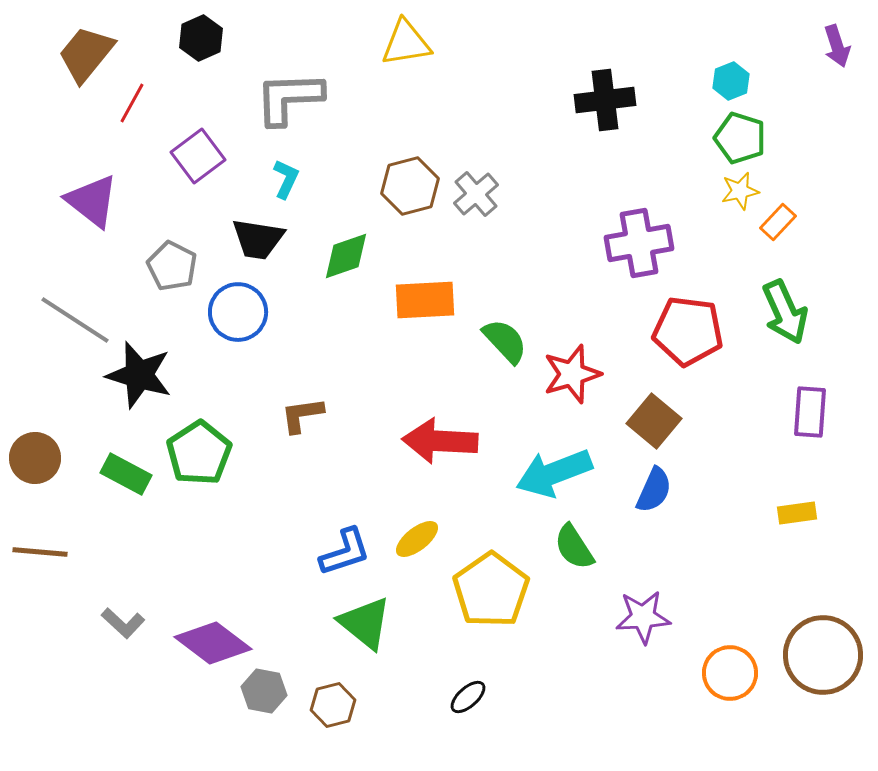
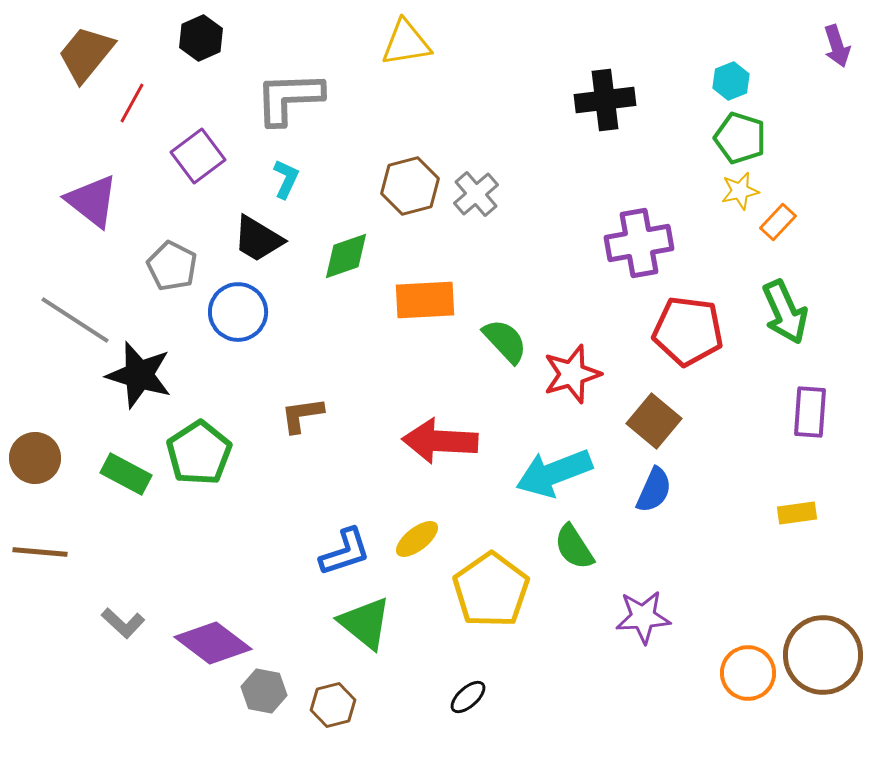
black trapezoid at (258, 239): rotated 22 degrees clockwise
orange circle at (730, 673): moved 18 px right
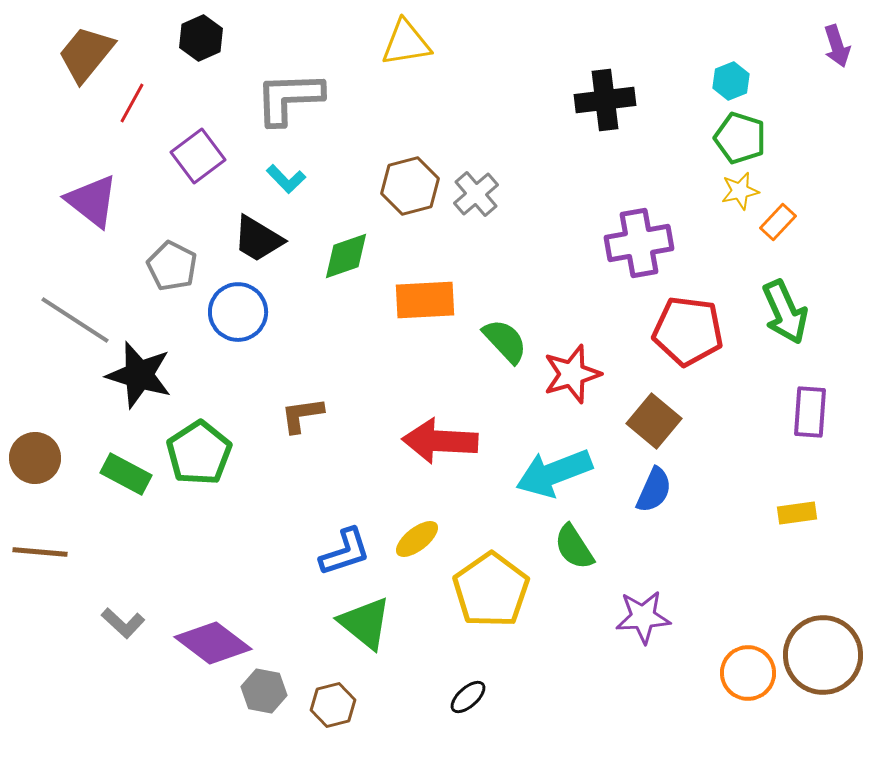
cyan L-shape at (286, 179): rotated 111 degrees clockwise
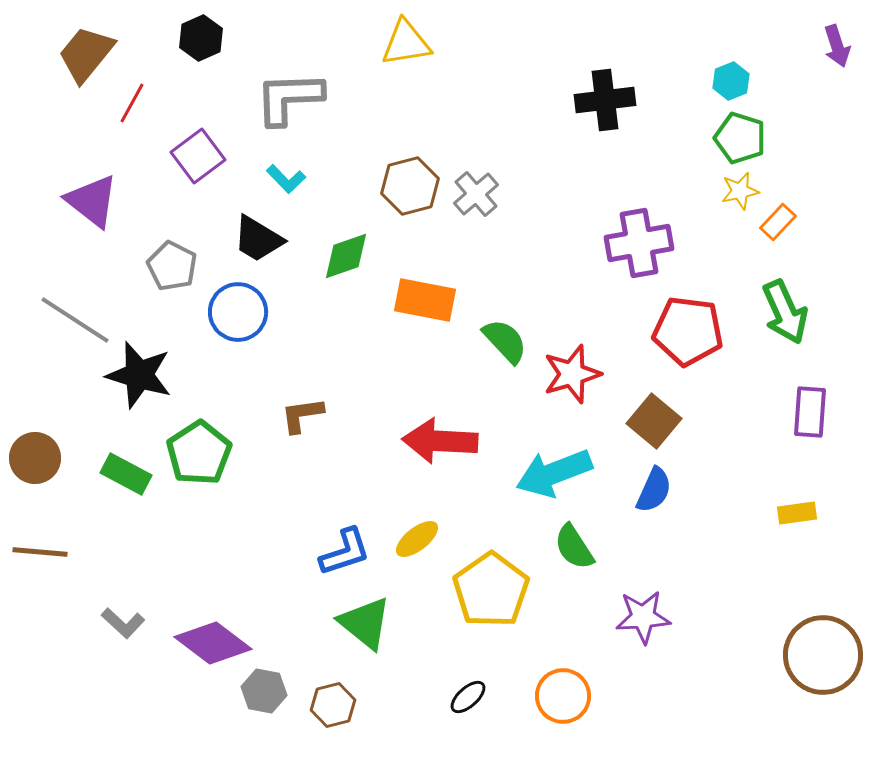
orange rectangle at (425, 300): rotated 14 degrees clockwise
orange circle at (748, 673): moved 185 px left, 23 px down
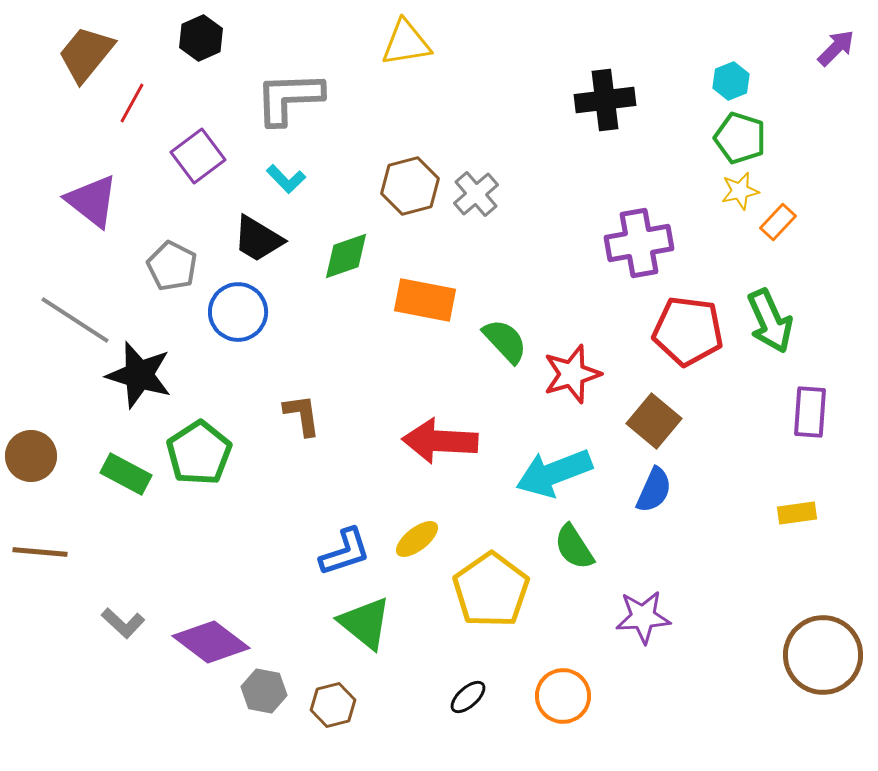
purple arrow at (837, 46): moved 1 px left, 2 px down; rotated 117 degrees counterclockwise
green arrow at (785, 312): moved 15 px left, 9 px down
brown L-shape at (302, 415): rotated 90 degrees clockwise
brown circle at (35, 458): moved 4 px left, 2 px up
purple diamond at (213, 643): moved 2 px left, 1 px up
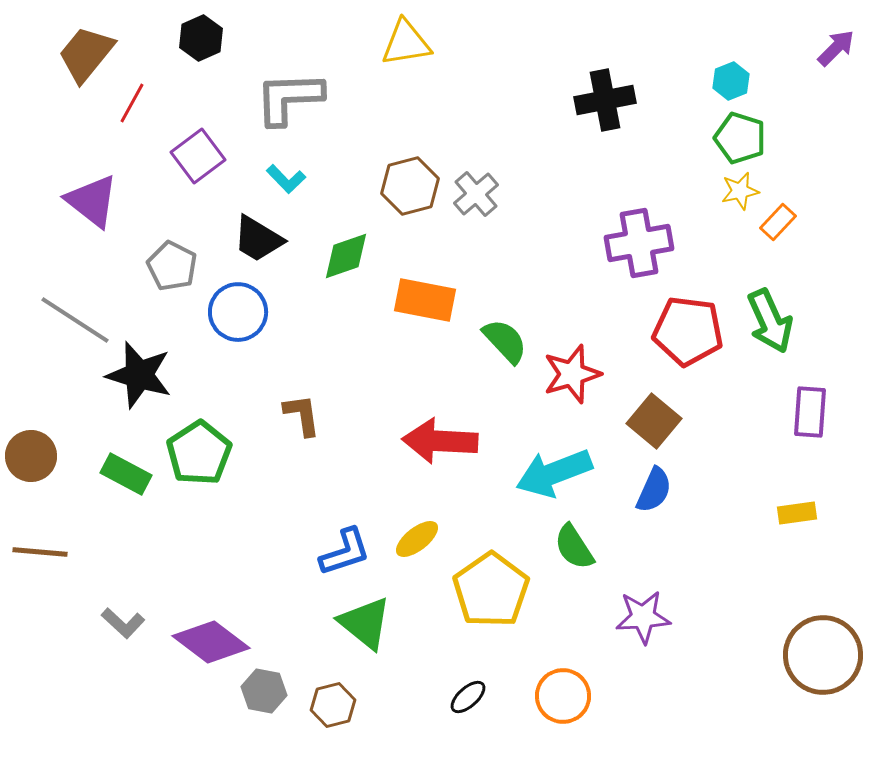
black cross at (605, 100): rotated 4 degrees counterclockwise
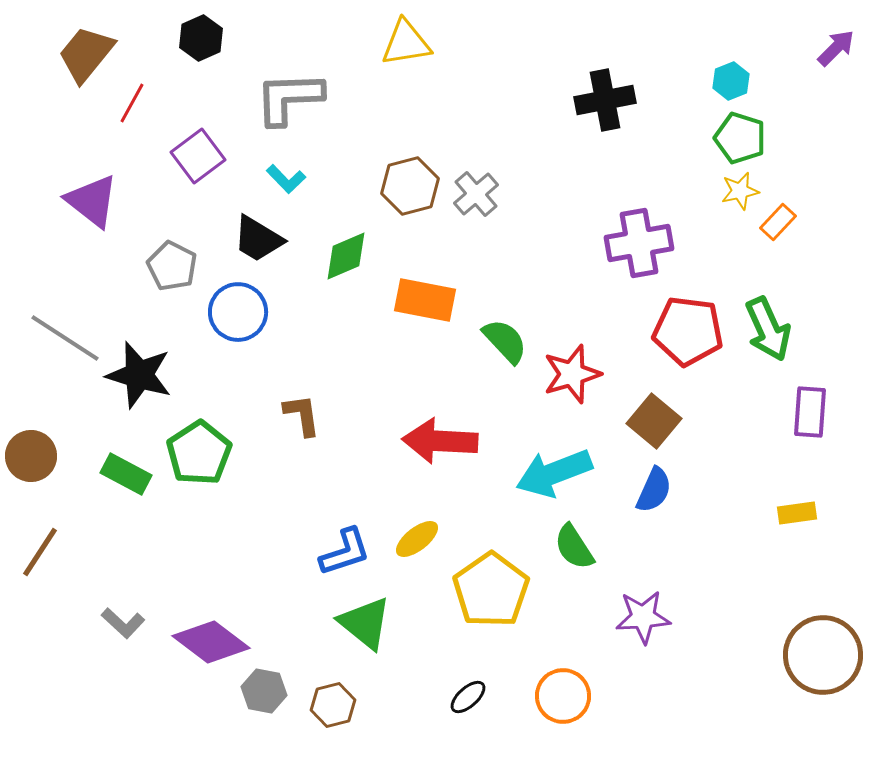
green diamond at (346, 256): rotated 4 degrees counterclockwise
gray line at (75, 320): moved 10 px left, 18 px down
green arrow at (770, 321): moved 2 px left, 8 px down
brown line at (40, 552): rotated 62 degrees counterclockwise
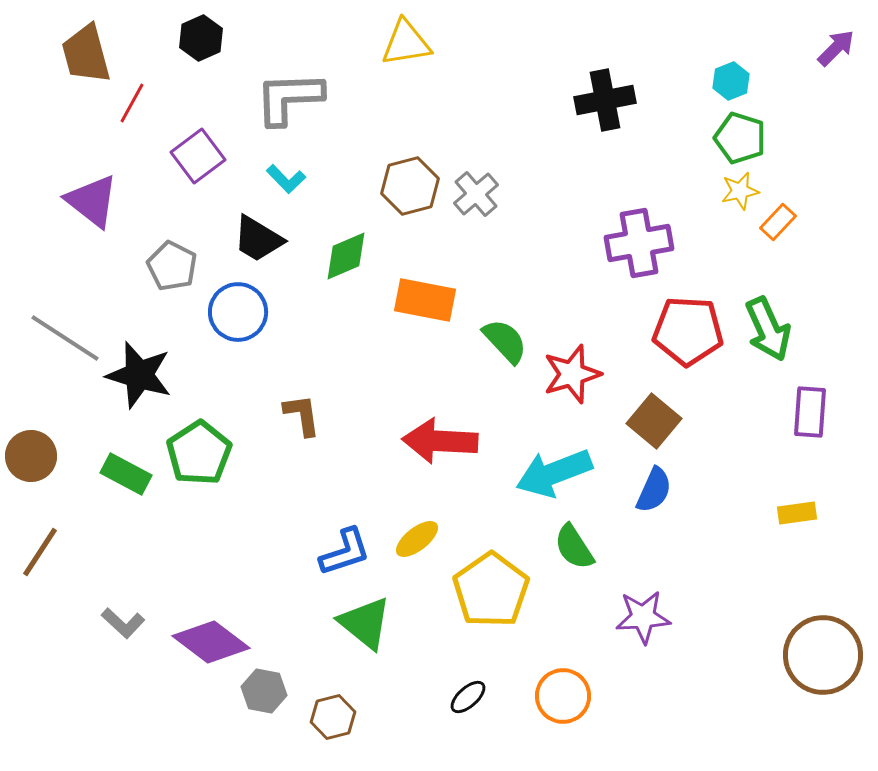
brown trapezoid at (86, 54): rotated 54 degrees counterclockwise
red pentagon at (688, 331): rotated 4 degrees counterclockwise
brown hexagon at (333, 705): moved 12 px down
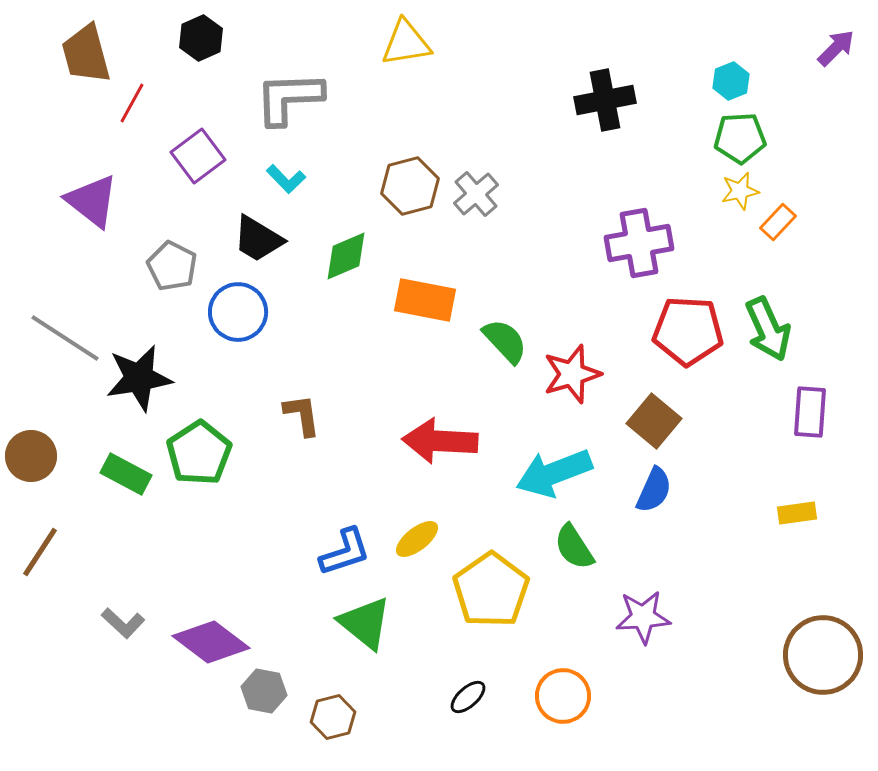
green pentagon at (740, 138): rotated 21 degrees counterclockwise
black star at (139, 375): moved 3 px down; rotated 26 degrees counterclockwise
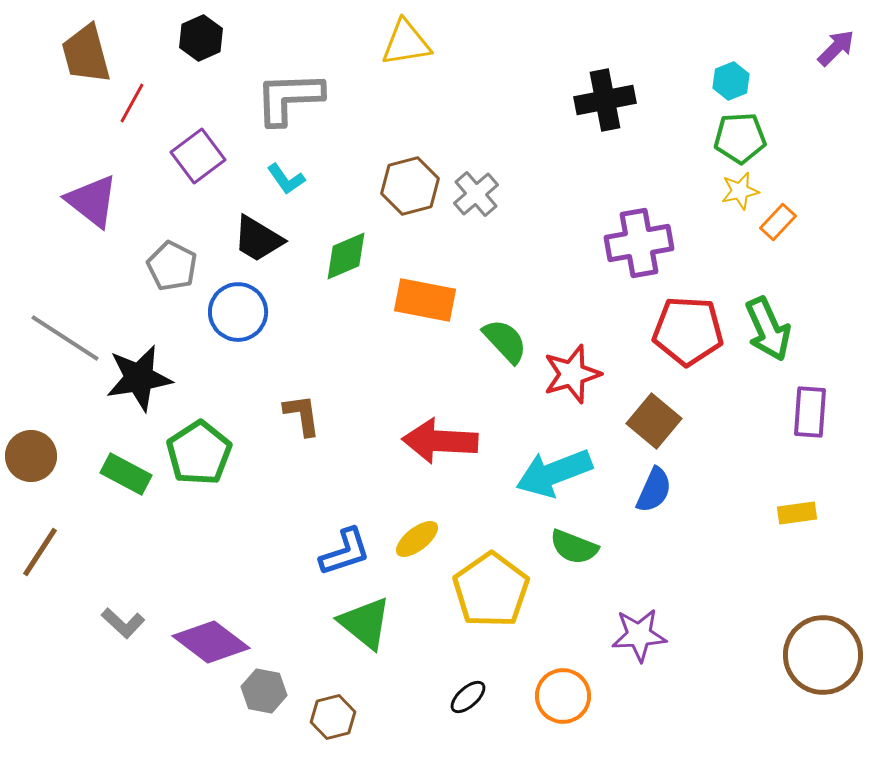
cyan L-shape at (286, 179): rotated 9 degrees clockwise
green semicircle at (574, 547): rotated 36 degrees counterclockwise
purple star at (643, 617): moved 4 px left, 18 px down
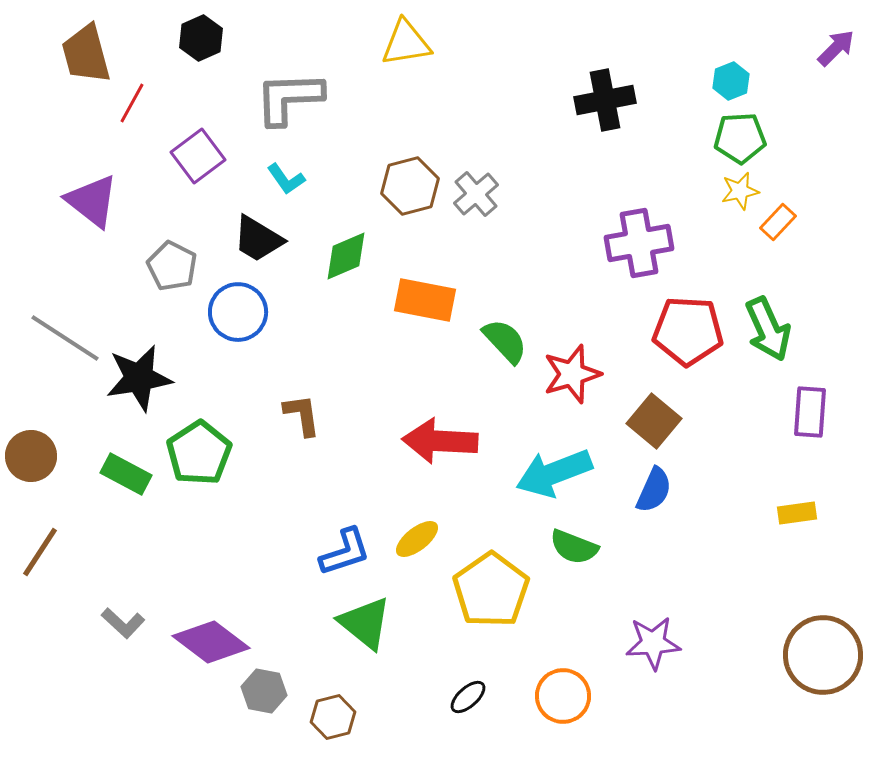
purple star at (639, 635): moved 14 px right, 8 px down
